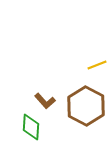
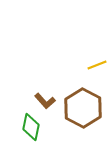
brown hexagon: moved 3 px left, 2 px down
green diamond: rotated 8 degrees clockwise
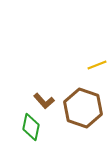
brown L-shape: moved 1 px left
brown hexagon: rotated 9 degrees counterclockwise
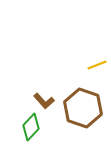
green diamond: rotated 32 degrees clockwise
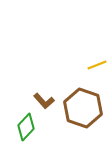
green diamond: moved 5 px left
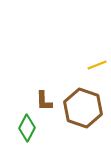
brown L-shape: rotated 40 degrees clockwise
green diamond: moved 1 px right, 1 px down; rotated 16 degrees counterclockwise
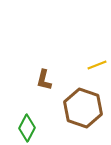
brown L-shape: moved 21 px up; rotated 15 degrees clockwise
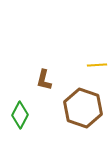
yellow line: rotated 18 degrees clockwise
green diamond: moved 7 px left, 13 px up
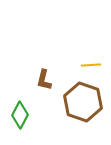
yellow line: moved 6 px left
brown hexagon: moved 6 px up
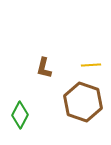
brown L-shape: moved 12 px up
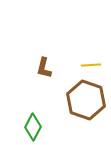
brown hexagon: moved 3 px right, 2 px up
green diamond: moved 13 px right, 12 px down
